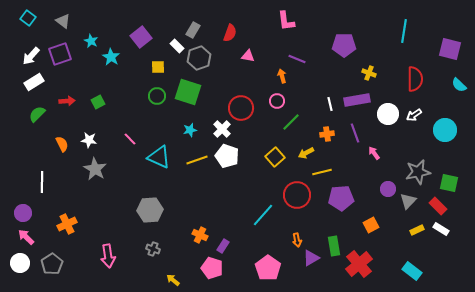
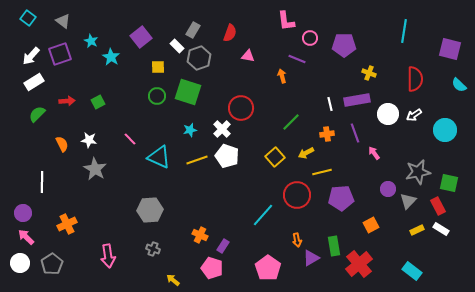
pink circle at (277, 101): moved 33 px right, 63 px up
red rectangle at (438, 206): rotated 18 degrees clockwise
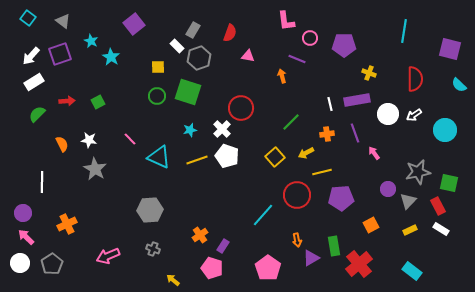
purple square at (141, 37): moved 7 px left, 13 px up
yellow rectangle at (417, 230): moved 7 px left
orange cross at (200, 235): rotated 28 degrees clockwise
pink arrow at (108, 256): rotated 75 degrees clockwise
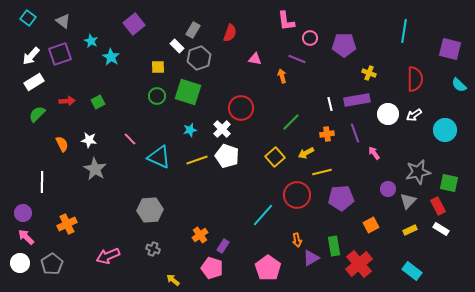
pink triangle at (248, 56): moved 7 px right, 3 px down
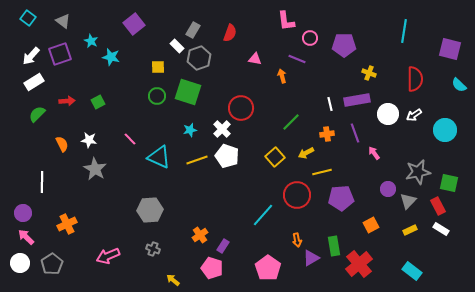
cyan star at (111, 57): rotated 18 degrees counterclockwise
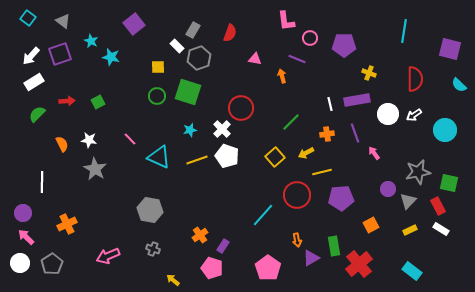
gray hexagon at (150, 210): rotated 15 degrees clockwise
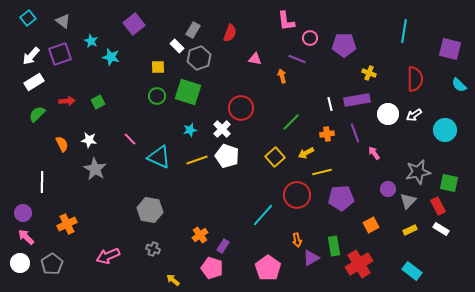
cyan square at (28, 18): rotated 14 degrees clockwise
red cross at (359, 264): rotated 8 degrees clockwise
